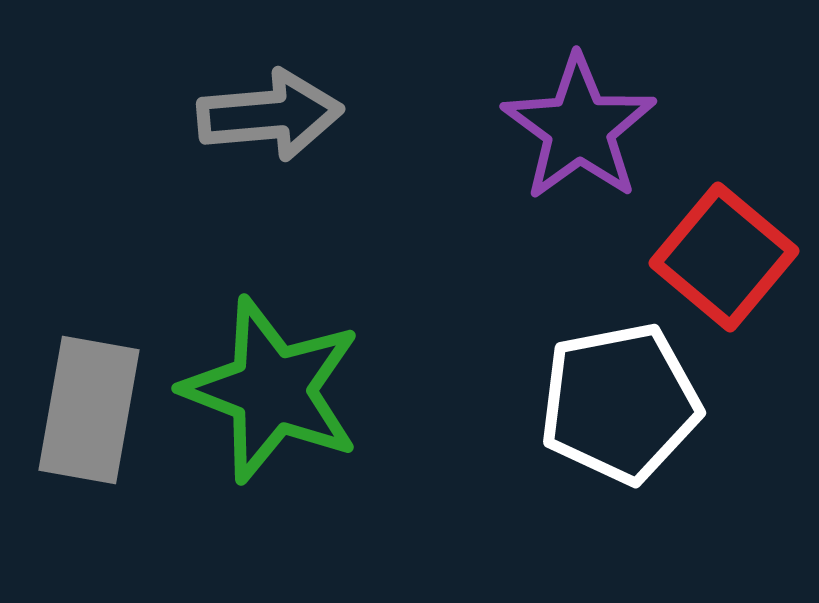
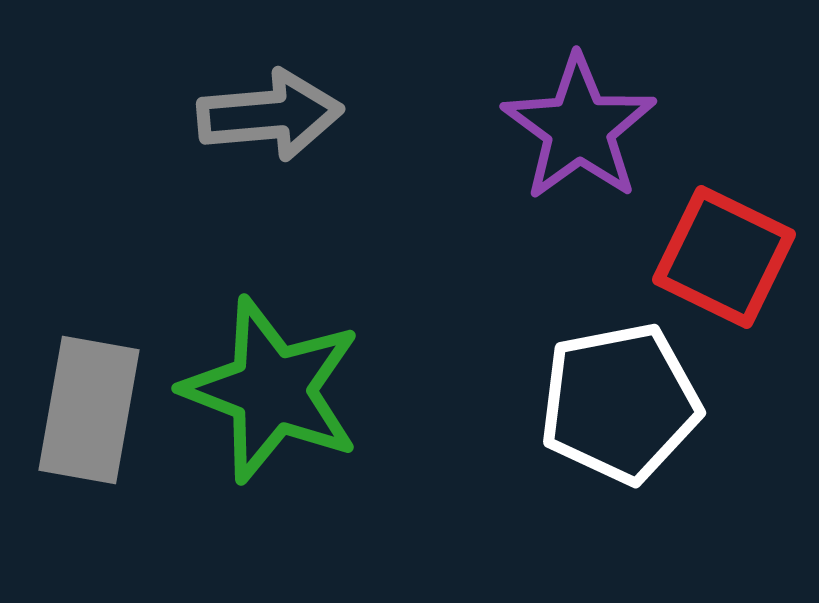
red square: rotated 14 degrees counterclockwise
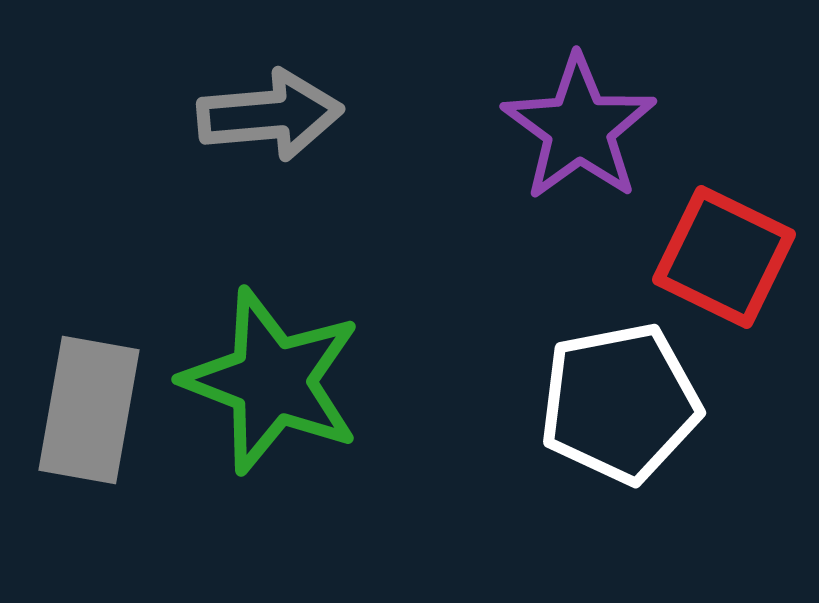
green star: moved 9 px up
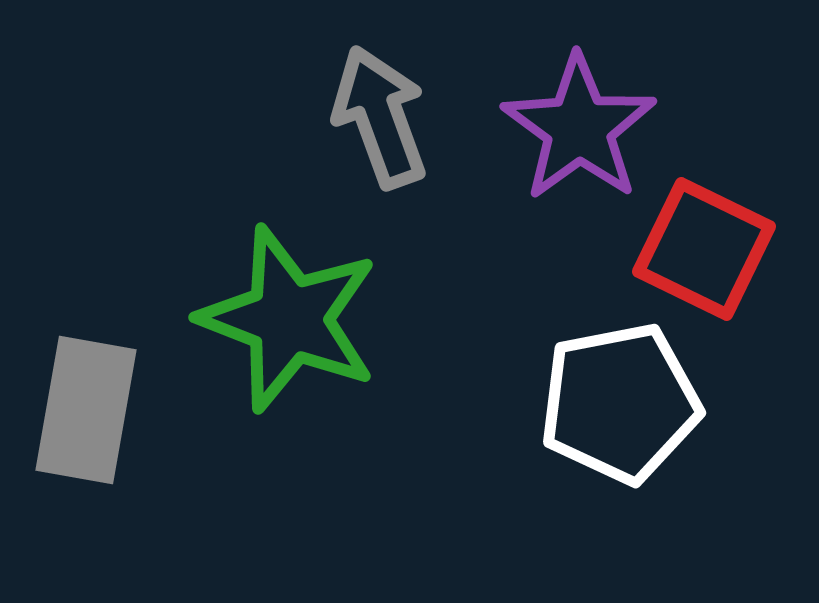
gray arrow: moved 110 px right, 2 px down; rotated 105 degrees counterclockwise
red square: moved 20 px left, 8 px up
green star: moved 17 px right, 62 px up
gray rectangle: moved 3 px left
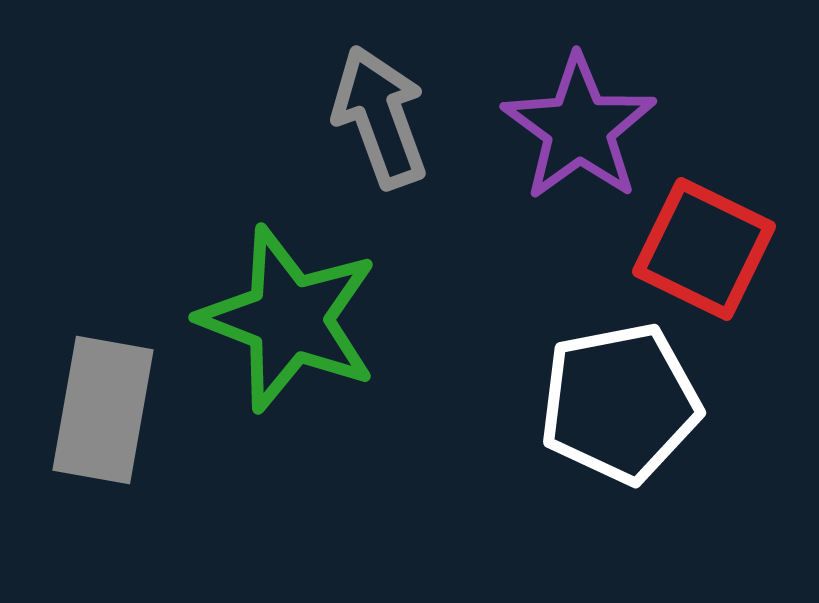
gray rectangle: moved 17 px right
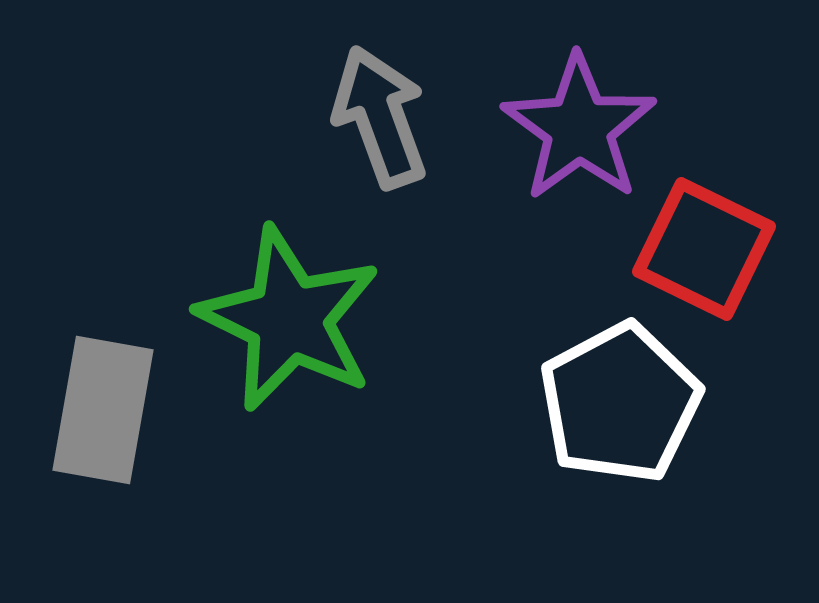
green star: rotated 5 degrees clockwise
white pentagon: rotated 17 degrees counterclockwise
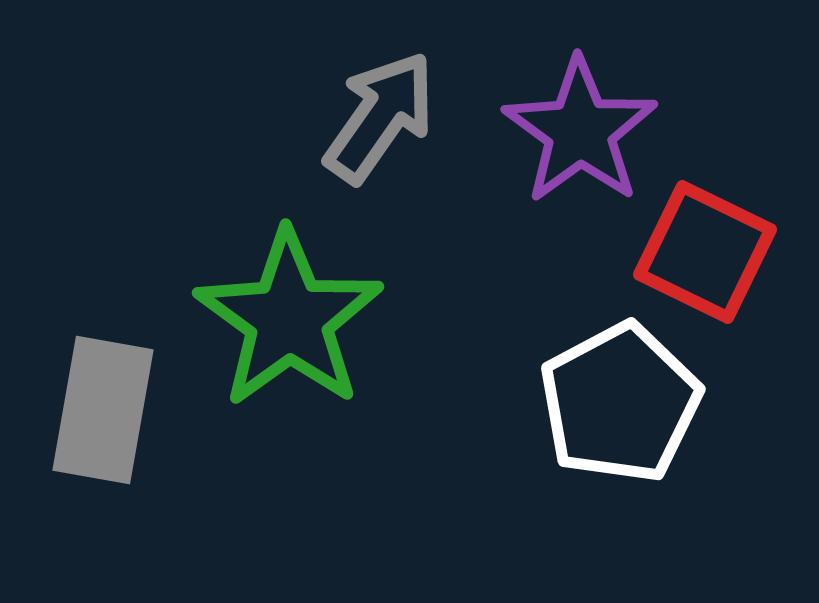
gray arrow: rotated 55 degrees clockwise
purple star: moved 1 px right, 3 px down
red square: moved 1 px right, 3 px down
green star: rotated 10 degrees clockwise
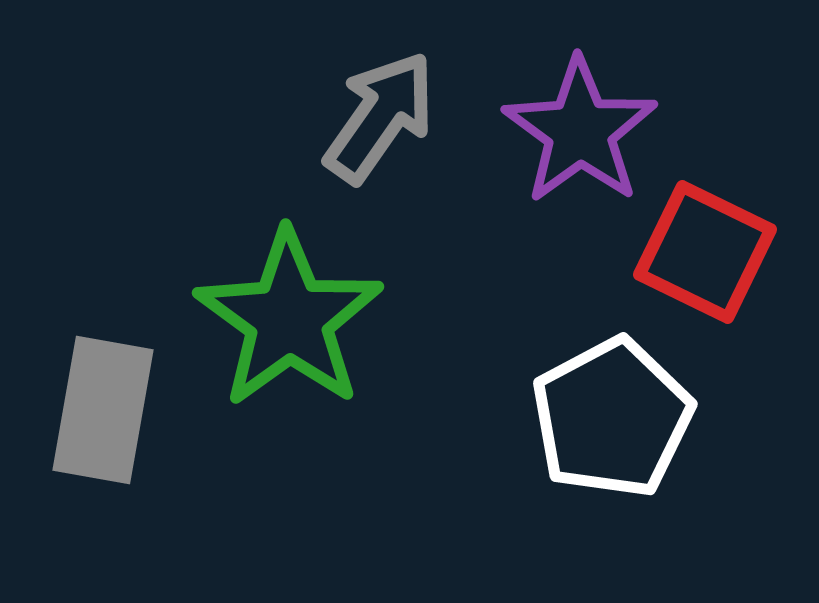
white pentagon: moved 8 px left, 15 px down
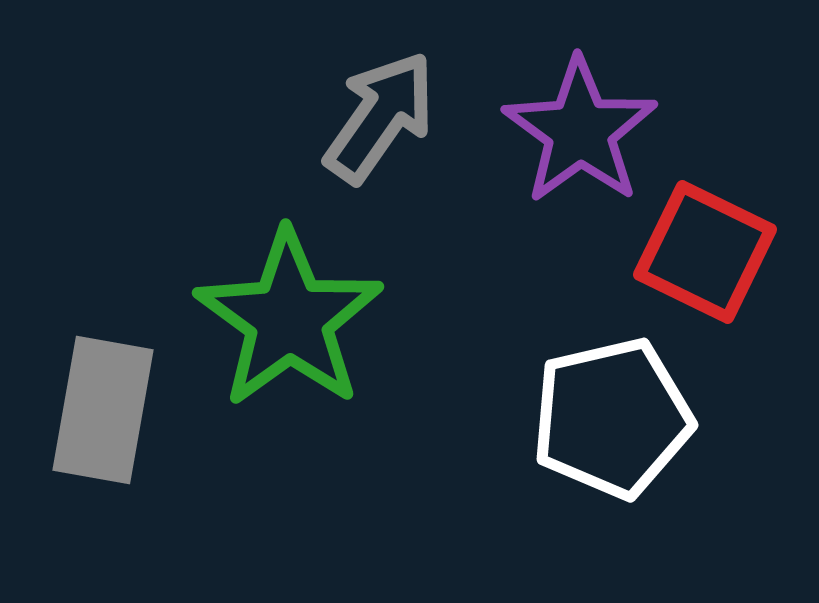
white pentagon: rotated 15 degrees clockwise
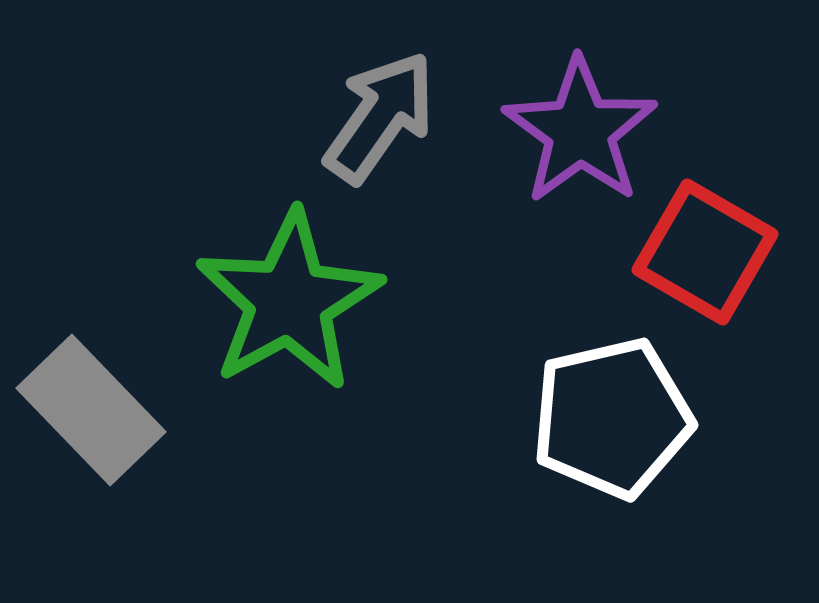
red square: rotated 4 degrees clockwise
green star: moved 18 px up; rotated 7 degrees clockwise
gray rectangle: moved 12 px left; rotated 54 degrees counterclockwise
